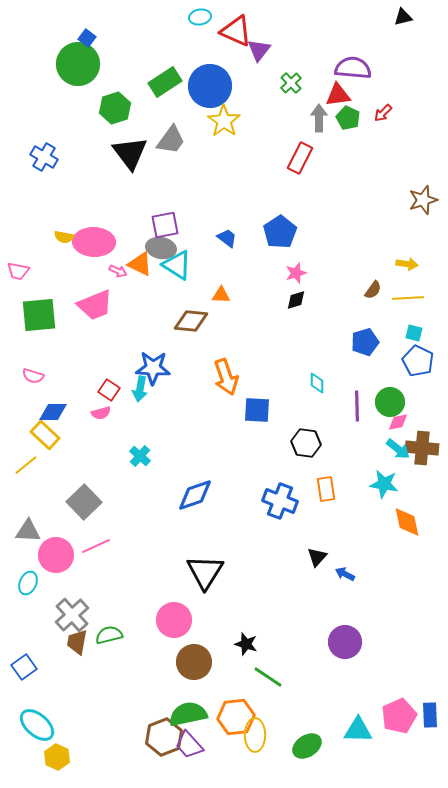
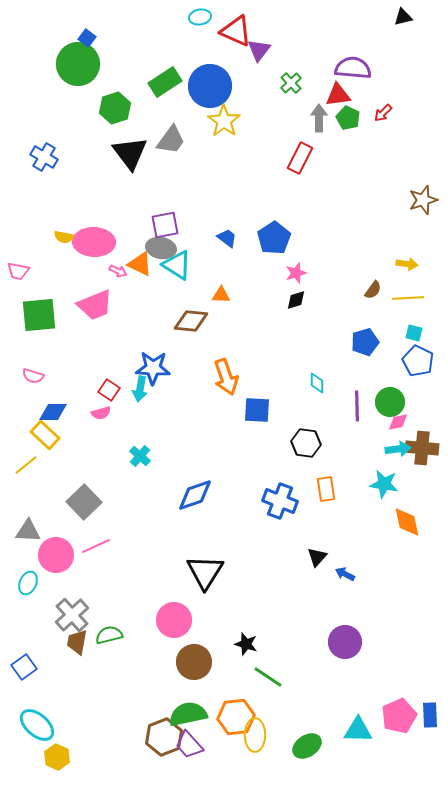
blue pentagon at (280, 232): moved 6 px left, 6 px down
cyan arrow at (398, 449): rotated 45 degrees counterclockwise
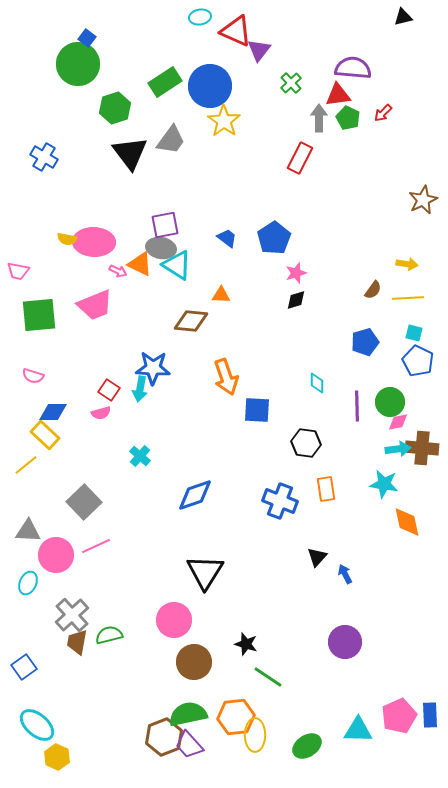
brown star at (423, 200): rotated 8 degrees counterclockwise
yellow semicircle at (64, 237): moved 3 px right, 2 px down
blue arrow at (345, 574): rotated 36 degrees clockwise
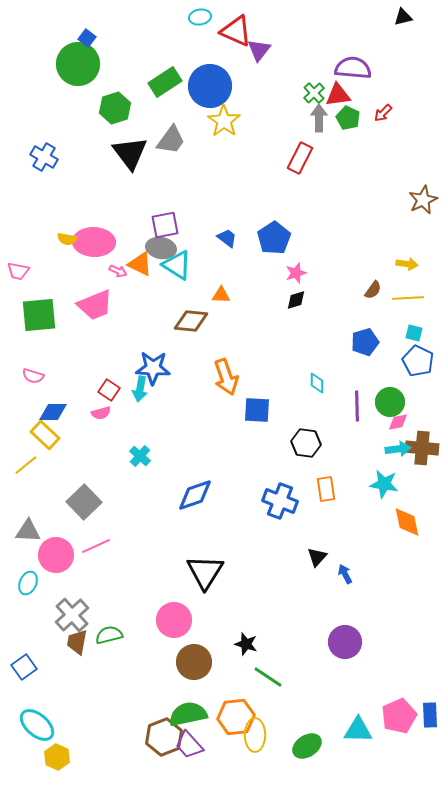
green cross at (291, 83): moved 23 px right, 10 px down
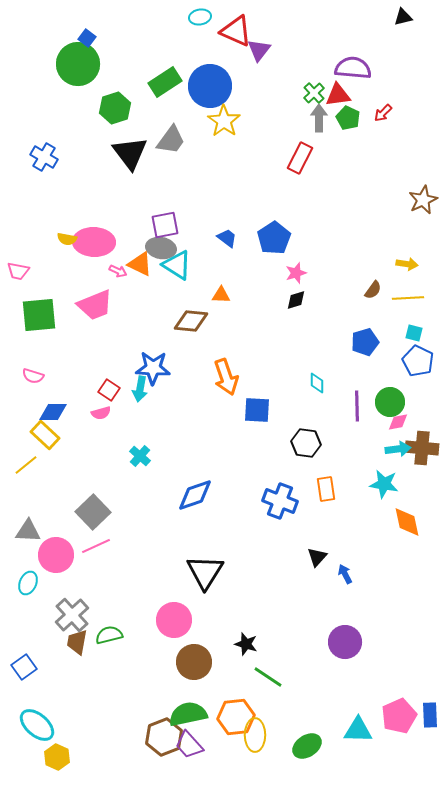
gray square at (84, 502): moved 9 px right, 10 px down
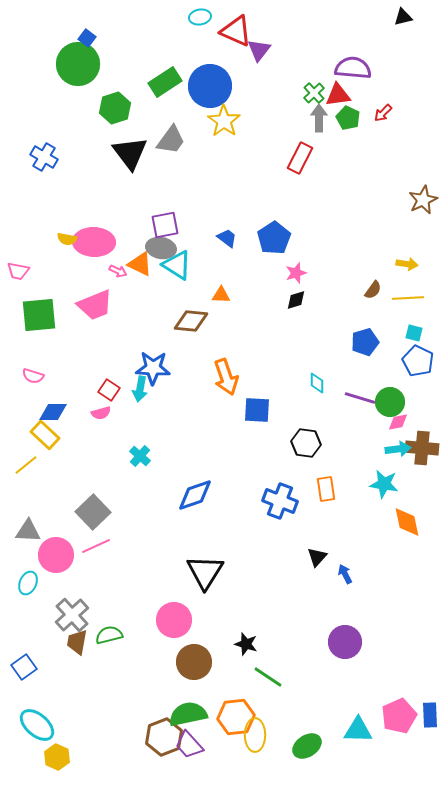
purple line at (357, 406): moved 3 px right, 8 px up; rotated 72 degrees counterclockwise
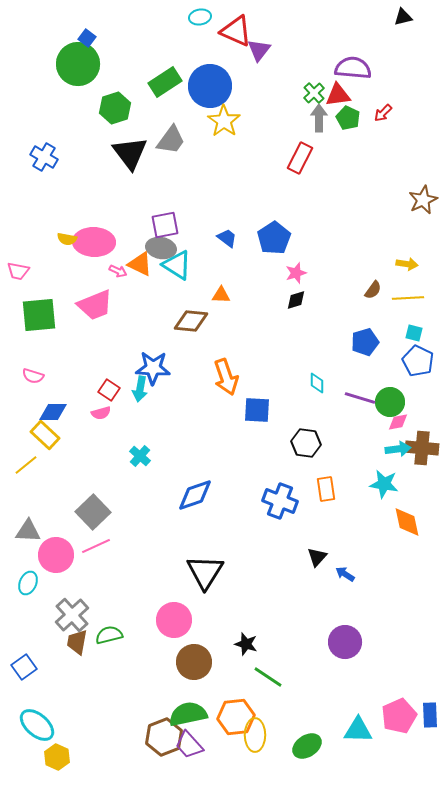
blue arrow at (345, 574): rotated 30 degrees counterclockwise
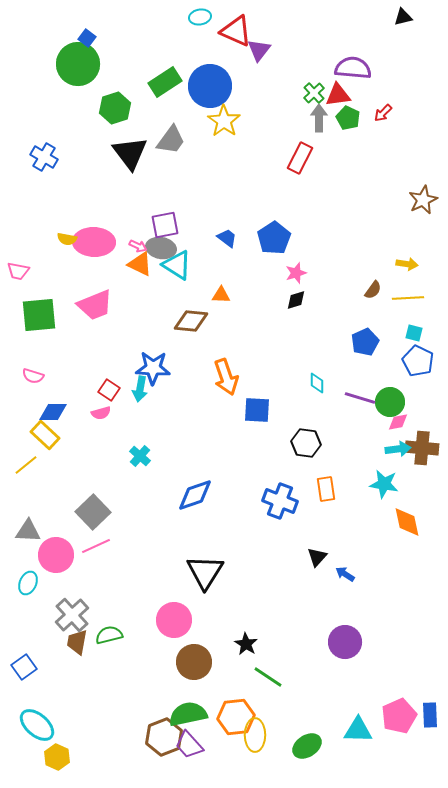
pink arrow at (118, 271): moved 20 px right, 25 px up
blue pentagon at (365, 342): rotated 8 degrees counterclockwise
black star at (246, 644): rotated 15 degrees clockwise
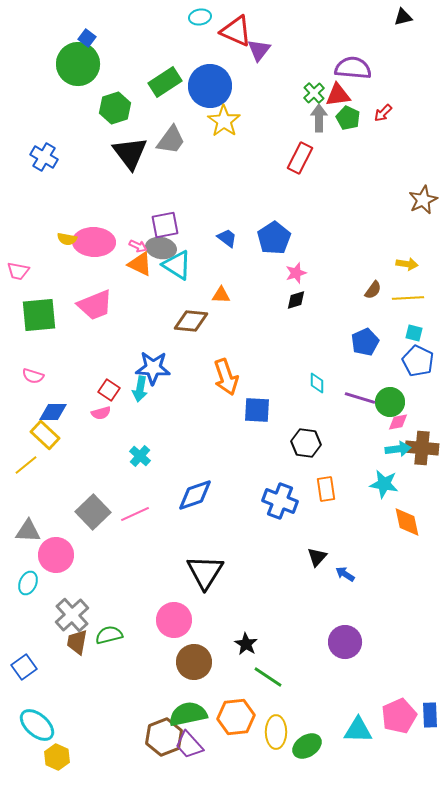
pink line at (96, 546): moved 39 px right, 32 px up
yellow ellipse at (255, 735): moved 21 px right, 3 px up
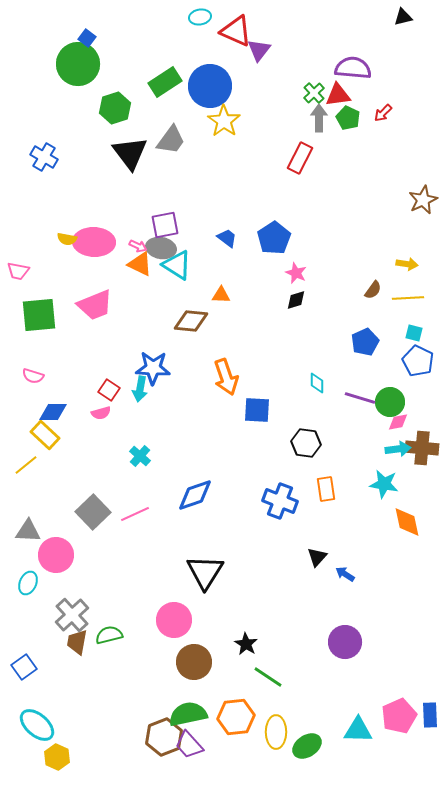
pink star at (296, 273): rotated 30 degrees counterclockwise
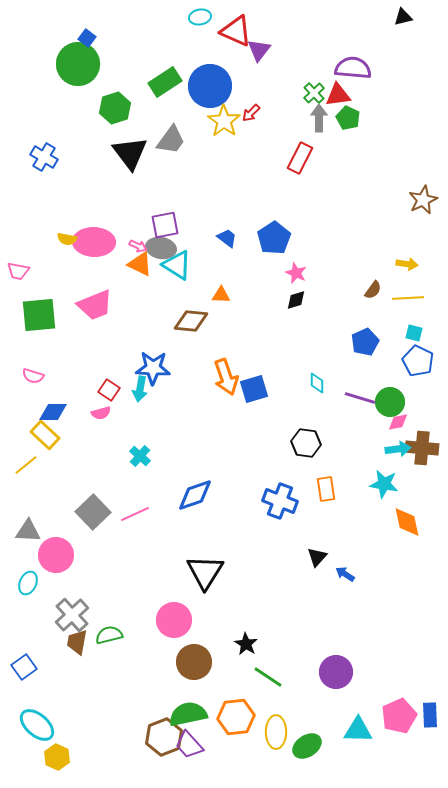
red arrow at (383, 113): moved 132 px left
blue square at (257, 410): moved 3 px left, 21 px up; rotated 20 degrees counterclockwise
purple circle at (345, 642): moved 9 px left, 30 px down
